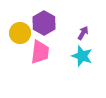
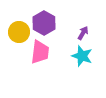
yellow circle: moved 1 px left, 1 px up
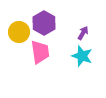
pink trapezoid: rotated 15 degrees counterclockwise
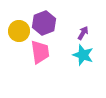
purple hexagon: rotated 10 degrees clockwise
yellow circle: moved 1 px up
cyan star: moved 1 px right, 1 px up
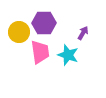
purple hexagon: rotated 20 degrees clockwise
yellow circle: moved 1 px down
cyan star: moved 15 px left
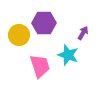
yellow circle: moved 3 px down
pink trapezoid: moved 14 px down; rotated 10 degrees counterclockwise
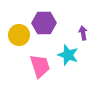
purple arrow: rotated 40 degrees counterclockwise
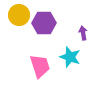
yellow circle: moved 20 px up
cyan star: moved 2 px right, 2 px down
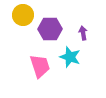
yellow circle: moved 4 px right
purple hexagon: moved 6 px right, 6 px down
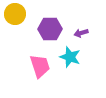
yellow circle: moved 8 px left, 1 px up
purple arrow: moved 2 px left; rotated 96 degrees counterclockwise
